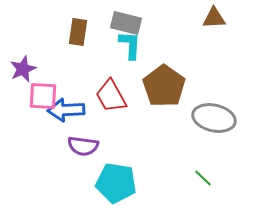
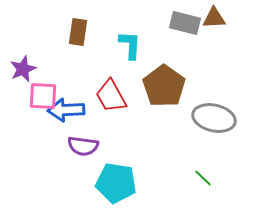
gray rectangle: moved 59 px right
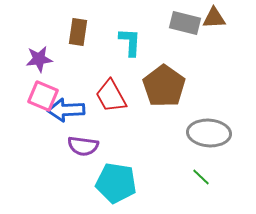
cyan L-shape: moved 3 px up
purple star: moved 16 px right, 10 px up; rotated 16 degrees clockwise
pink square: rotated 20 degrees clockwise
gray ellipse: moved 5 px left, 15 px down; rotated 9 degrees counterclockwise
green line: moved 2 px left, 1 px up
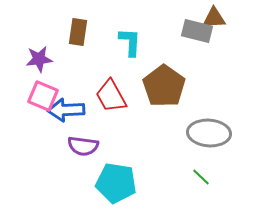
gray rectangle: moved 12 px right, 8 px down
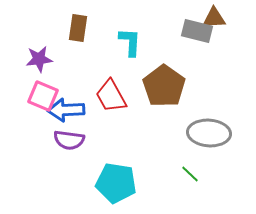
brown rectangle: moved 4 px up
purple semicircle: moved 14 px left, 6 px up
green line: moved 11 px left, 3 px up
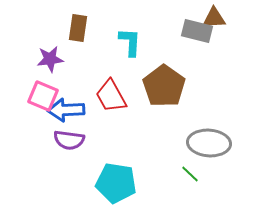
purple star: moved 11 px right
gray ellipse: moved 10 px down
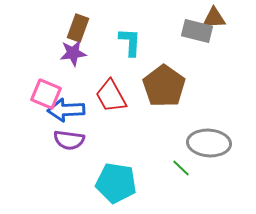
brown rectangle: rotated 12 degrees clockwise
purple star: moved 23 px right, 6 px up
pink square: moved 3 px right, 2 px up
green line: moved 9 px left, 6 px up
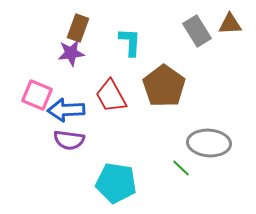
brown triangle: moved 16 px right, 6 px down
gray rectangle: rotated 44 degrees clockwise
purple star: moved 2 px left
pink square: moved 9 px left, 1 px down
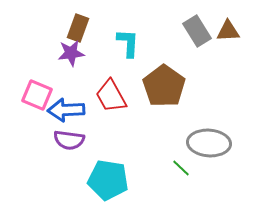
brown triangle: moved 2 px left, 7 px down
cyan L-shape: moved 2 px left, 1 px down
cyan pentagon: moved 8 px left, 3 px up
